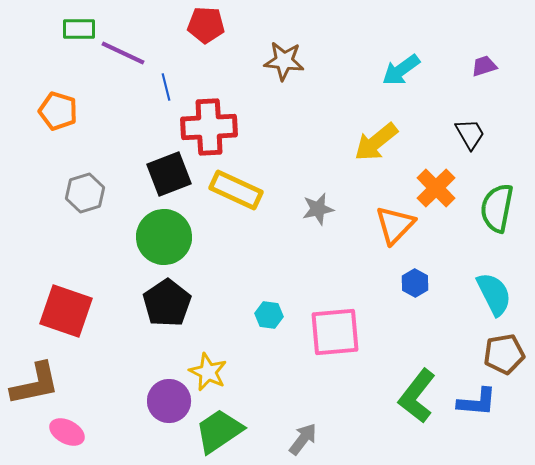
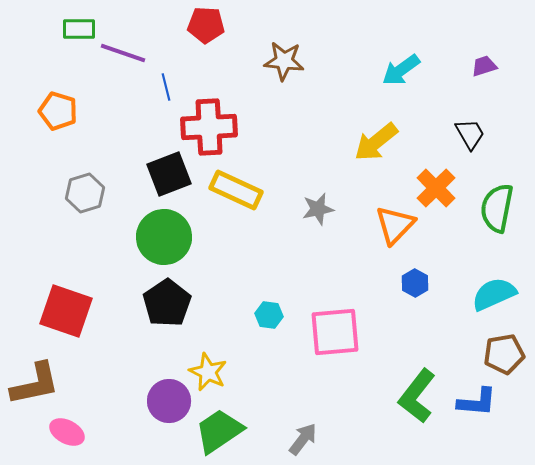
purple line: rotated 6 degrees counterclockwise
cyan semicircle: rotated 87 degrees counterclockwise
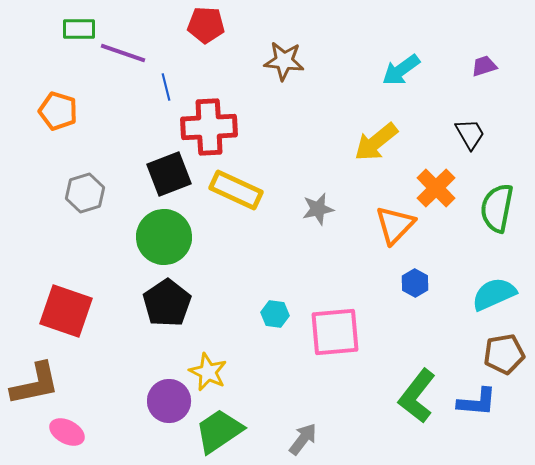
cyan hexagon: moved 6 px right, 1 px up
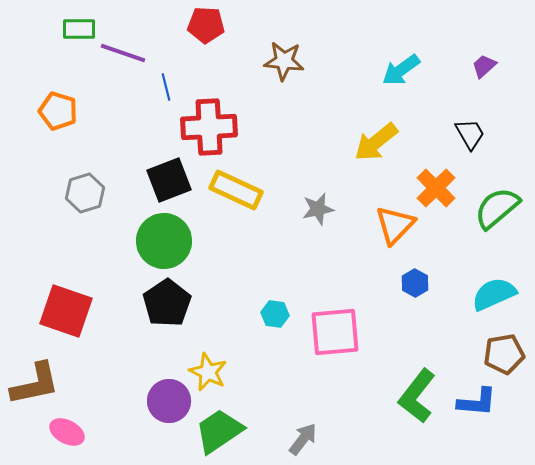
purple trapezoid: rotated 24 degrees counterclockwise
black square: moved 6 px down
green semicircle: rotated 39 degrees clockwise
green circle: moved 4 px down
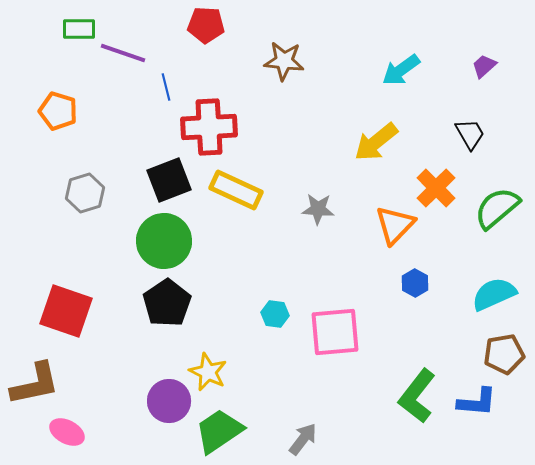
gray star: rotated 16 degrees clockwise
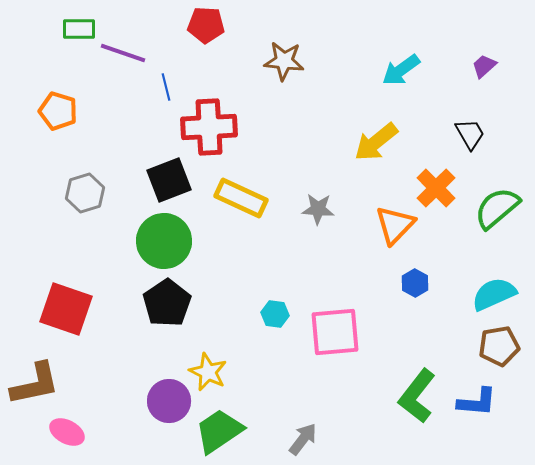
yellow rectangle: moved 5 px right, 8 px down
red square: moved 2 px up
brown pentagon: moved 5 px left, 8 px up
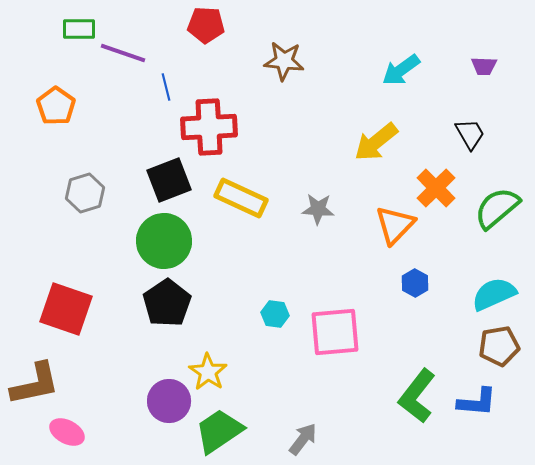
purple trapezoid: rotated 136 degrees counterclockwise
orange pentagon: moved 2 px left, 5 px up; rotated 18 degrees clockwise
yellow star: rotated 9 degrees clockwise
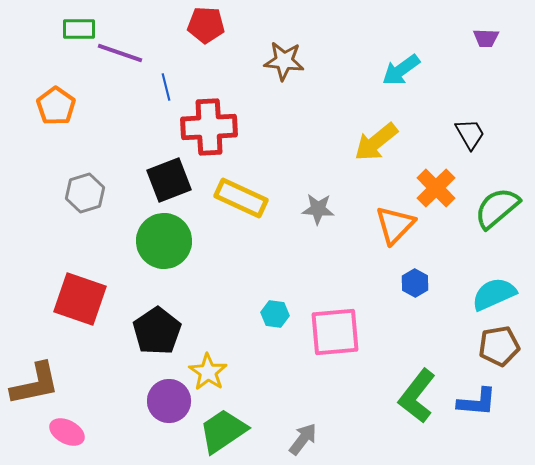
purple line: moved 3 px left
purple trapezoid: moved 2 px right, 28 px up
black pentagon: moved 10 px left, 28 px down
red square: moved 14 px right, 10 px up
green trapezoid: moved 4 px right
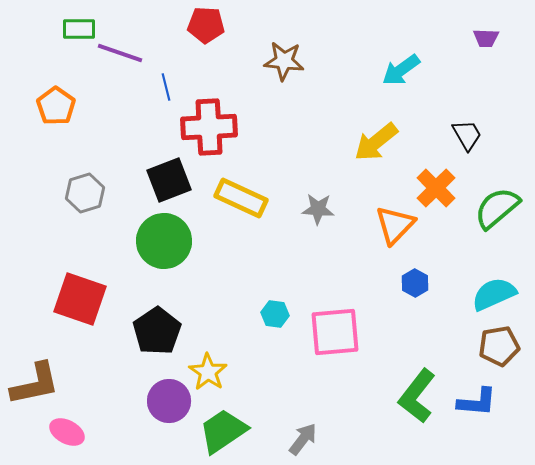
black trapezoid: moved 3 px left, 1 px down
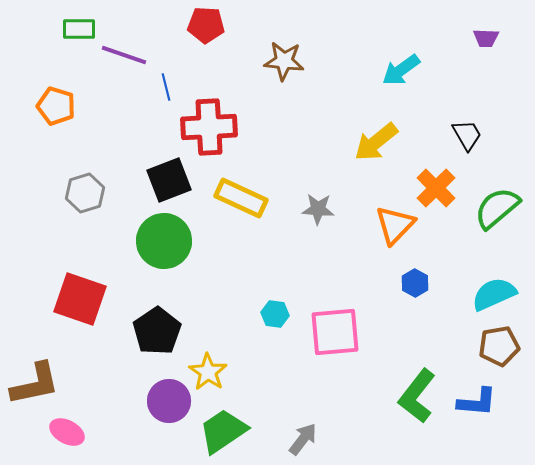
purple line: moved 4 px right, 2 px down
orange pentagon: rotated 18 degrees counterclockwise
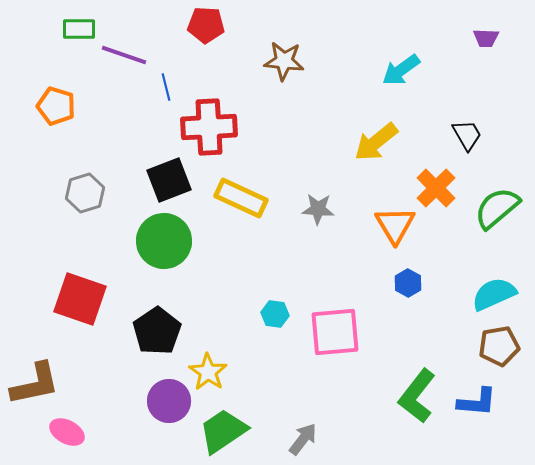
orange triangle: rotated 15 degrees counterclockwise
blue hexagon: moved 7 px left
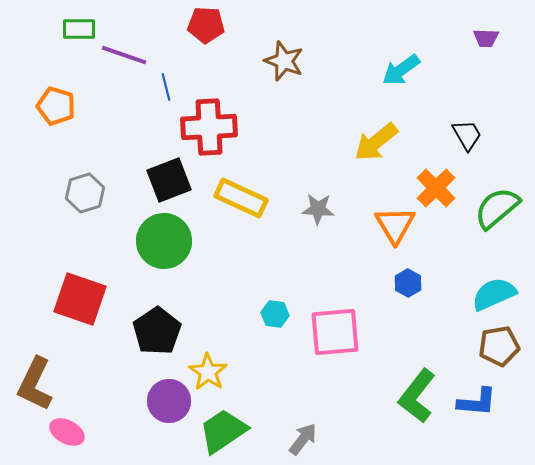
brown star: rotated 15 degrees clockwise
brown L-shape: rotated 128 degrees clockwise
